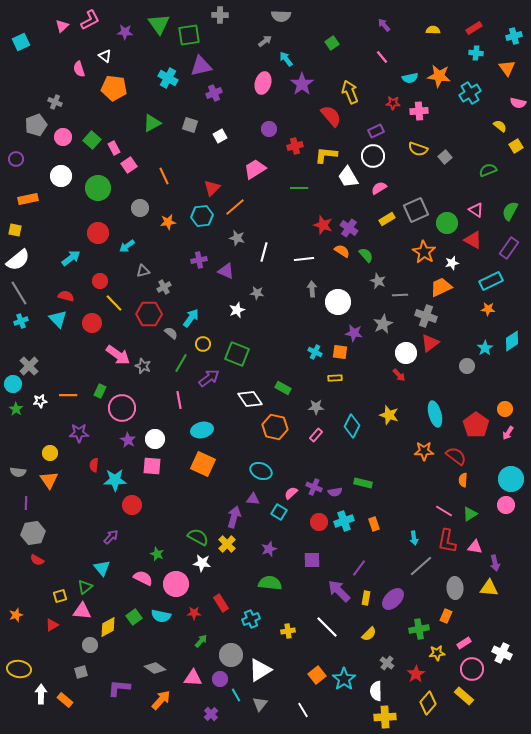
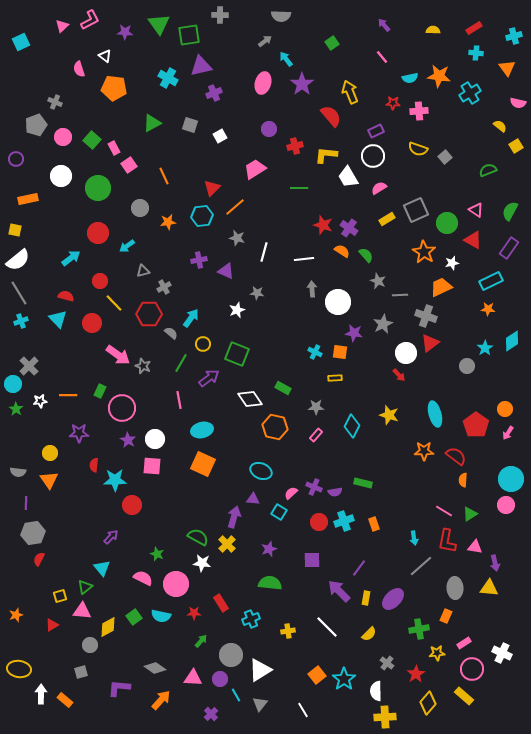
red semicircle at (37, 560): moved 2 px right, 1 px up; rotated 88 degrees clockwise
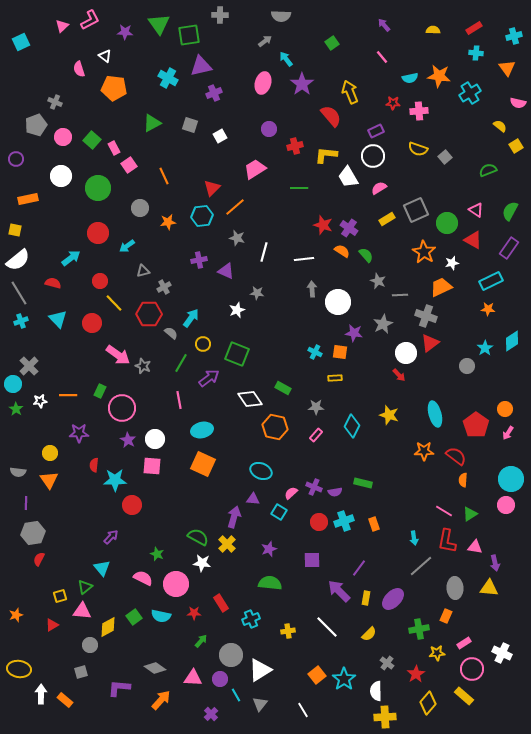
red semicircle at (66, 296): moved 13 px left, 13 px up
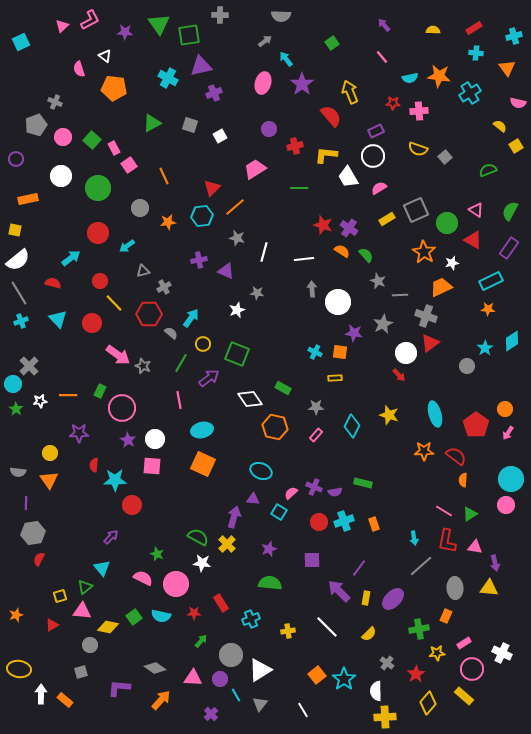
yellow diamond at (108, 627): rotated 40 degrees clockwise
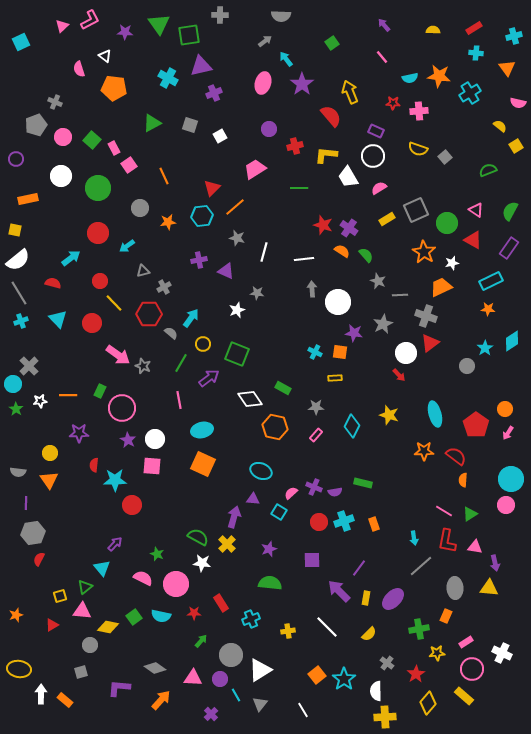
purple rectangle at (376, 131): rotated 49 degrees clockwise
purple arrow at (111, 537): moved 4 px right, 7 px down
pink rectangle at (464, 643): moved 2 px right, 1 px up
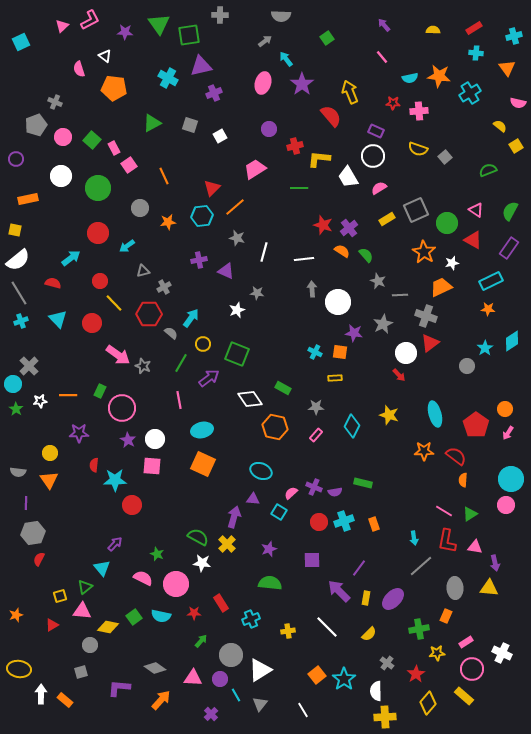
green square at (332, 43): moved 5 px left, 5 px up
yellow L-shape at (326, 155): moved 7 px left, 4 px down
purple cross at (349, 228): rotated 18 degrees clockwise
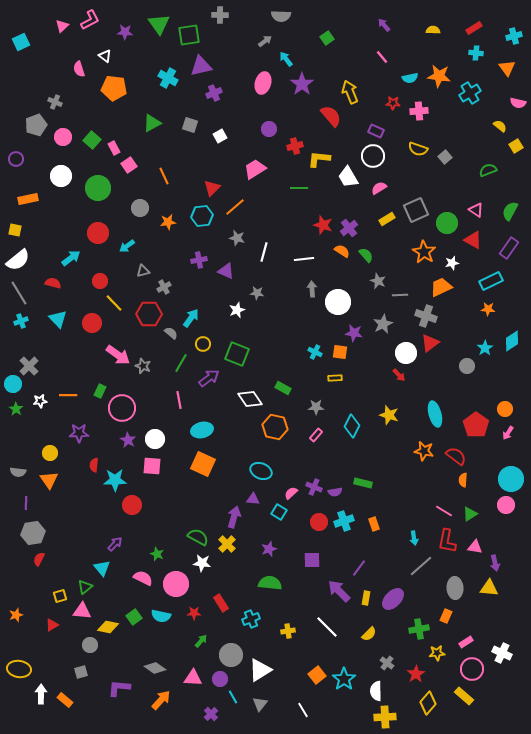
orange star at (424, 451): rotated 12 degrees clockwise
cyan line at (236, 695): moved 3 px left, 2 px down
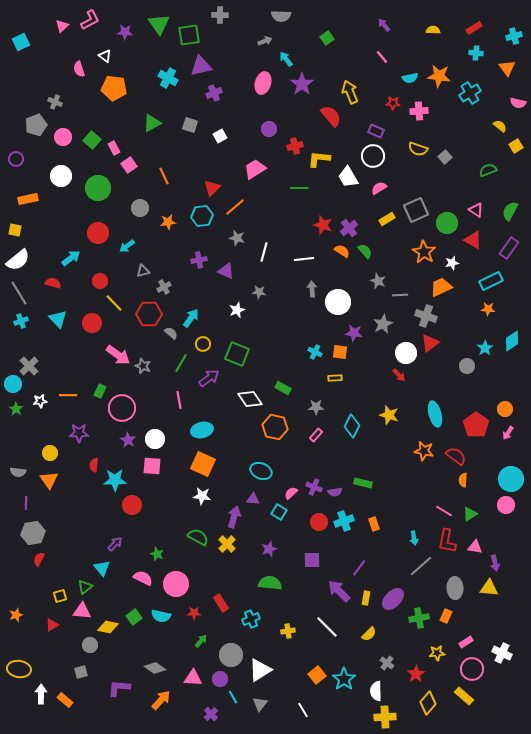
gray arrow at (265, 41): rotated 16 degrees clockwise
green semicircle at (366, 255): moved 1 px left, 4 px up
gray star at (257, 293): moved 2 px right, 1 px up
white star at (202, 563): moved 67 px up
green cross at (419, 629): moved 11 px up
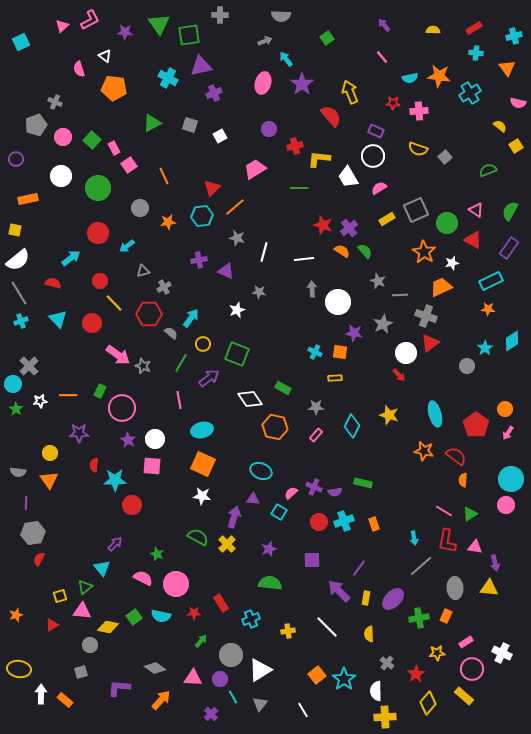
yellow semicircle at (369, 634): rotated 133 degrees clockwise
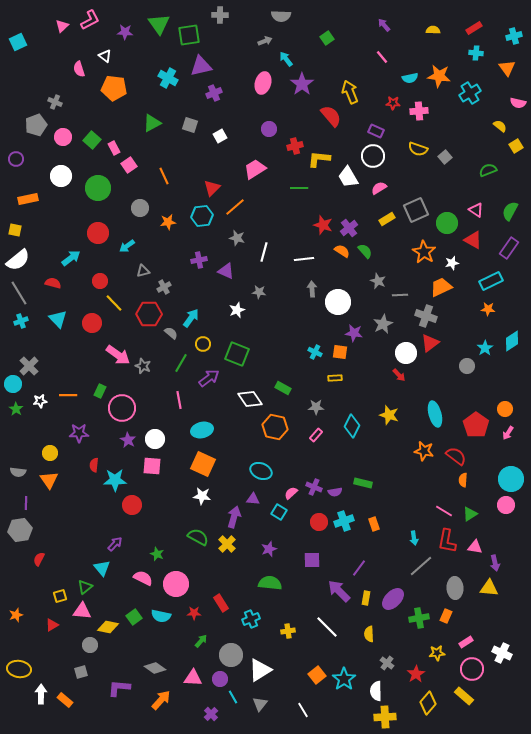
cyan square at (21, 42): moved 3 px left
gray hexagon at (33, 533): moved 13 px left, 3 px up
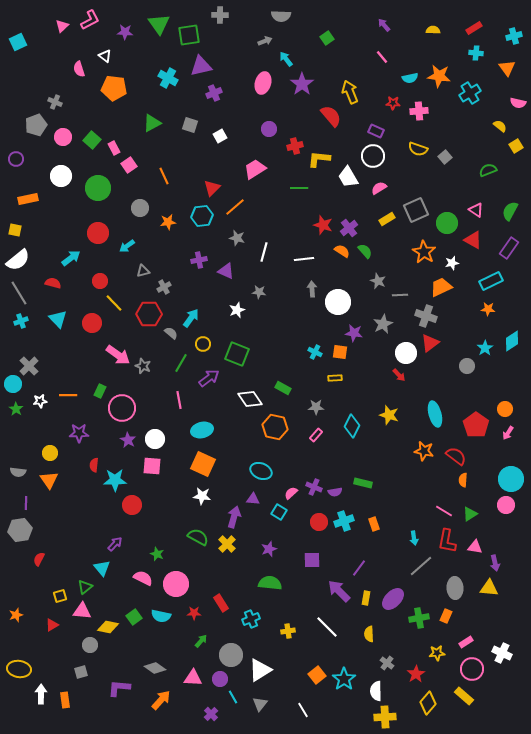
orange rectangle at (65, 700): rotated 42 degrees clockwise
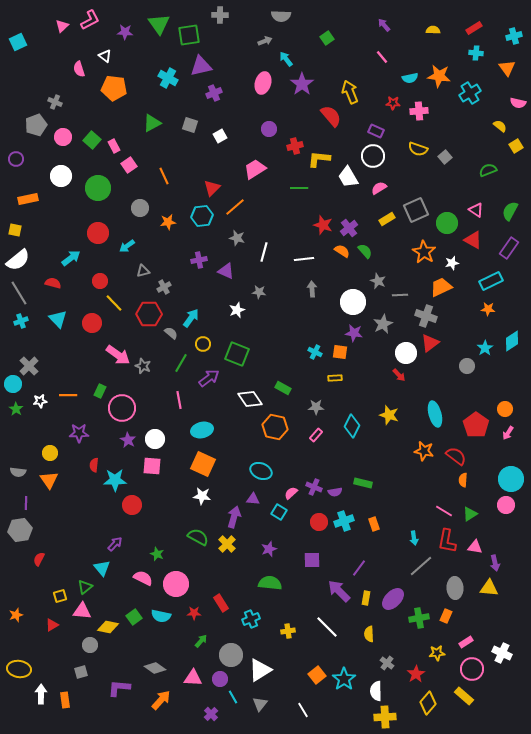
pink rectangle at (114, 148): moved 2 px up
white circle at (338, 302): moved 15 px right
